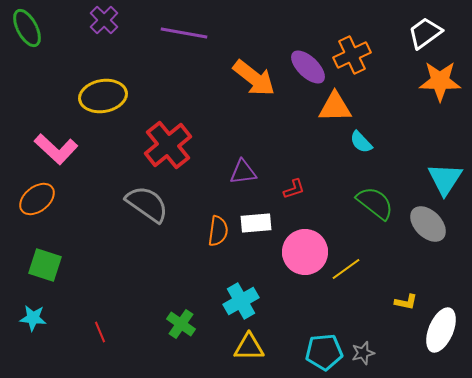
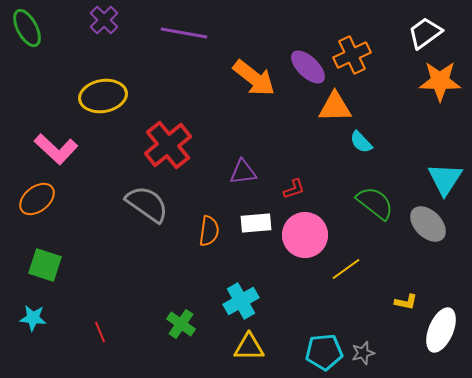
orange semicircle: moved 9 px left
pink circle: moved 17 px up
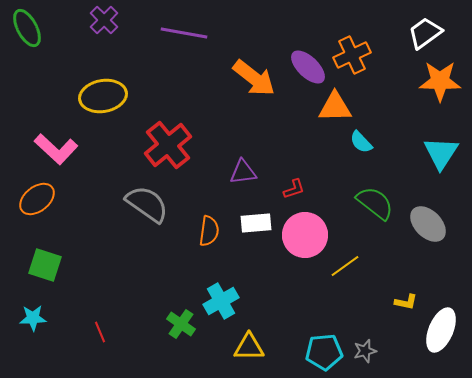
cyan triangle: moved 4 px left, 26 px up
yellow line: moved 1 px left, 3 px up
cyan cross: moved 20 px left
cyan star: rotated 8 degrees counterclockwise
gray star: moved 2 px right, 2 px up
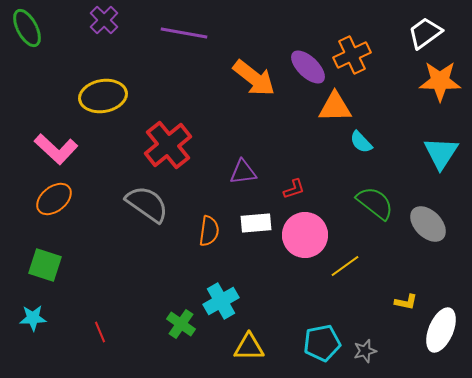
orange ellipse: moved 17 px right
cyan pentagon: moved 2 px left, 9 px up; rotated 6 degrees counterclockwise
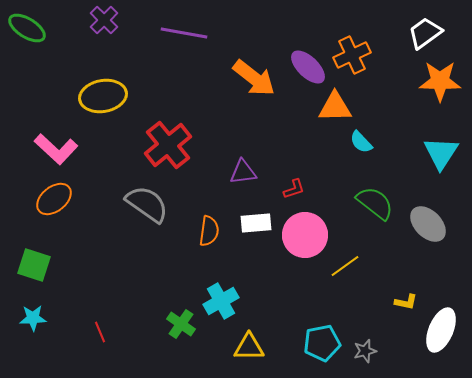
green ellipse: rotated 30 degrees counterclockwise
green square: moved 11 px left
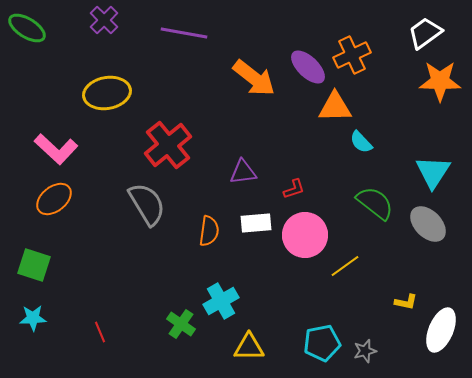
yellow ellipse: moved 4 px right, 3 px up
cyan triangle: moved 8 px left, 19 px down
gray semicircle: rotated 24 degrees clockwise
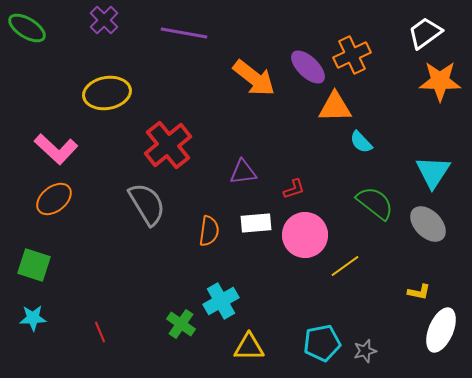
yellow L-shape: moved 13 px right, 10 px up
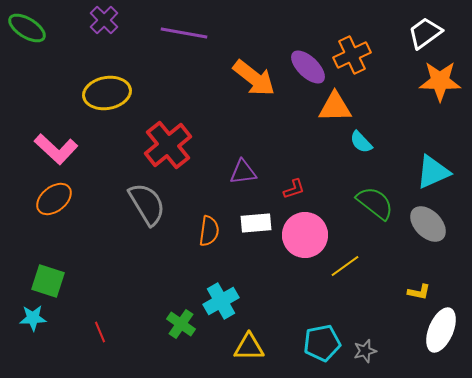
cyan triangle: rotated 33 degrees clockwise
green square: moved 14 px right, 16 px down
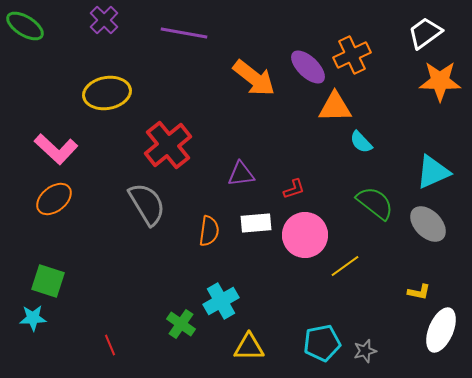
green ellipse: moved 2 px left, 2 px up
purple triangle: moved 2 px left, 2 px down
red line: moved 10 px right, 13 px down
